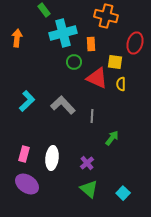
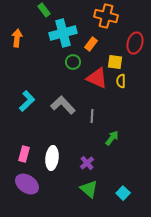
orange rectangle: rotated 40 degrees clockwise
green circle: moved 1 px left
yellow semicircle: moved 3 px up
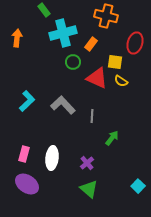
yellow semicircle: rotated 56 degrees counterclockwise
cyan square: moved 15 px right, 7 px up
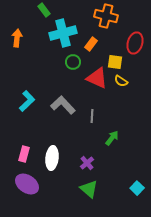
cyan square: moved 1 px left, 2 px down
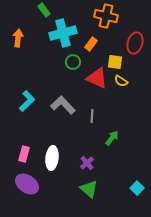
orange arrow: moved 1 px right
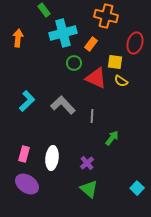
green circle: moved 1 px right, 1 px down
red triangle: moved 1 px left
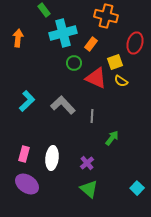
yellow square: rotated 28 degrees counterclockwise
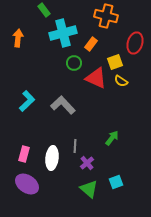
gray line: moved 17 px left, 30 px down
cyan square: moved 21 px left, 6 px up; rotated 24 degrees clockwise
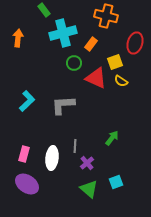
gray L-shape: rotated 50 degrees counterclockwise
